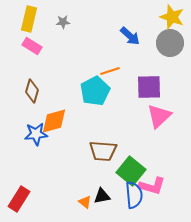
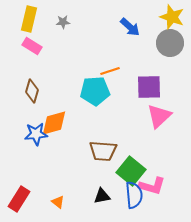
blue arrow: moved 9 px up
cyan pentagon: rotated 24 degrees clockwise
orange diamond: moved 2 px down
orange triangle: moved 27 px left
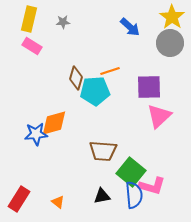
yellow star: rotated 15 degrees clockwise
brown diamond: moved 44 px right, 13 px up
green square: moved 1 px down
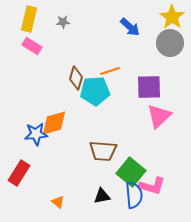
red rectangle: moved 26 px up
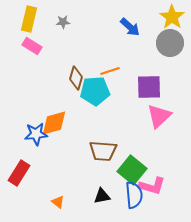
green square: moved 1 px right, 2 px up
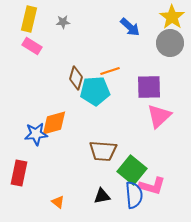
red rectangle: rotated 20 degrees counterclockwise
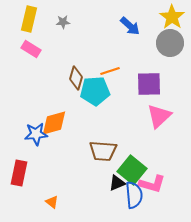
blue arrow: moved 1 px up
pink rectangle: moved 1 px left, 3 px down
purple square: moved 3 px up
pink L-shape: moved 2 px up
black triangle: moved 15 px right, 13 px up; rotated 12 degrees counterclockwise
orange triangle: moved 6 px left
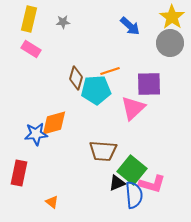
cyan pentagon: moved 1 px right, 1 px up
pink triangle: moved 26 px left, 8 px up
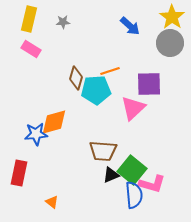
orange diamond: moved 1 px up
black triangle: moved 6 px left, 8 px up
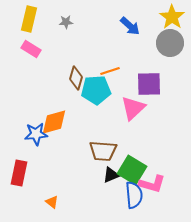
gray star: moved 3 px right
green square: rotated 8 degrees counterclockwise
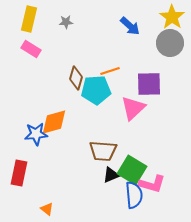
orange triangle: moved 5 px left, 7 px down
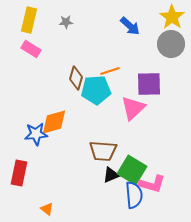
yellow rectangle: moved 1 px down
gray circle: moved 1 px right, 1 px down
